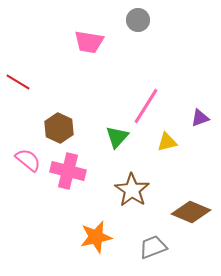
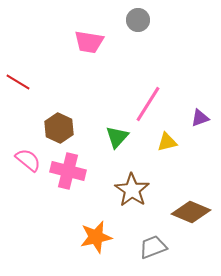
pink line: moved 2 px right, 2 px up
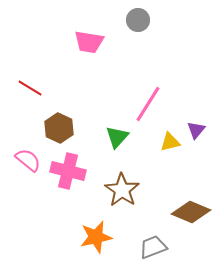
red line: moved 12 px right, 6 px down
purple triangle: moved 4 px left, 12 px down; rotated 30 degrees counterclockwise
yellow triangle: moved 3 px right
brown star: moved 10 px left
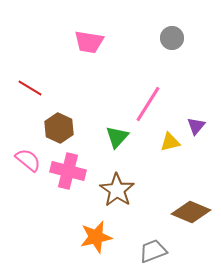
gray circle: moved 34 px right, 18 px down
purple triangle: moved 4 px up
brown star: moved 5 px left
gray trapezoid: moved 4 px down
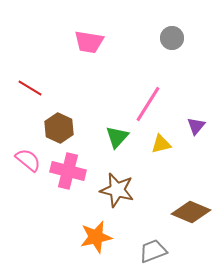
yellow triangle: moved 9 px left, 2 px down
brown star: rotated 20 degrees counterclockwise
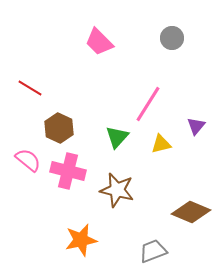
pink trapezoid: moved 10 px right; rotated 36 degrees clockwise
orange star: moved 15 px left, 3 px down
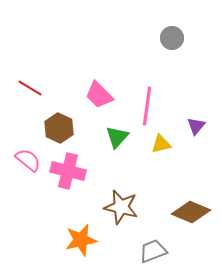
pink trapezoid: moved 53 px down
pink line: moved 1 px left, 2 px down; rotated 24 degrees counterclockwise
brown star: moved 4 px right, 17 px down
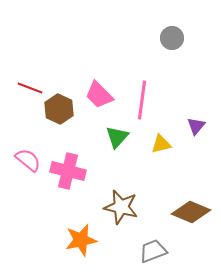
red line: rotated 10 degrees counterclockwise
pink line: moved 5 px left, 6 px up
brown hexagon: moved 19 px up
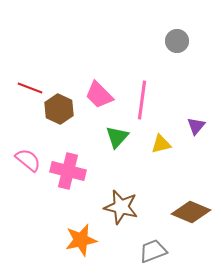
gray circle: moved 5 px right, 3 px down
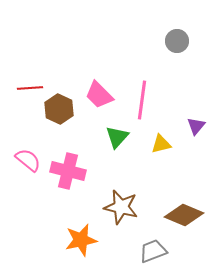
red line: rotated 25 degrees counterclockwise
brown diamond: moved 7 px left, 3 px down
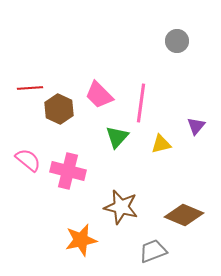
pink line: moved 1 px left, 3 px down
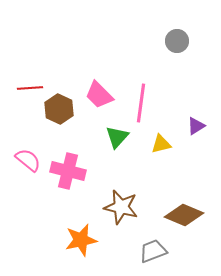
purple triangle: rotated 18 degrees clockwise
